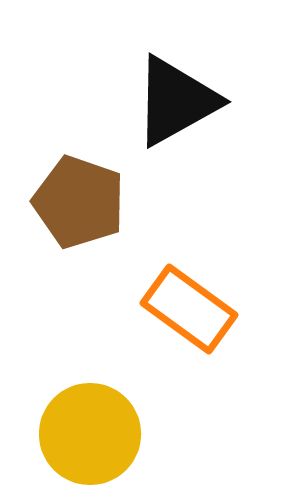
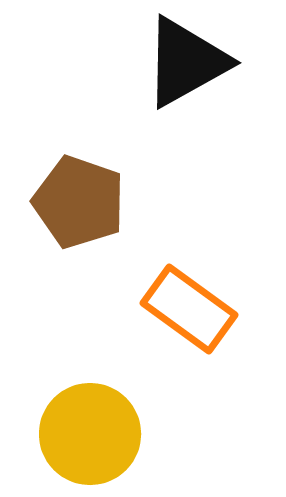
black triangle: moved 10 px right, 39 px up
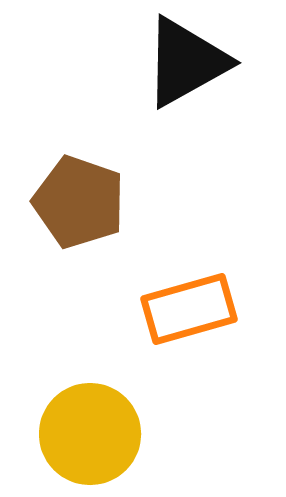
orange rectangle: rotated 52 degrees counterclockwise
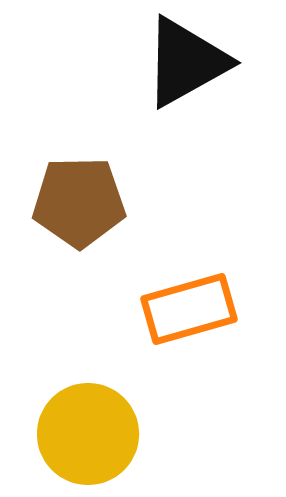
brown pentagon: rotated 20 degrees counterclockwise
yellow circle: moved 2 px left
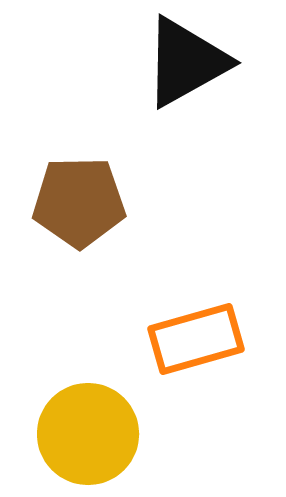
orange rectangle: moved 7 px right, 30 px down
